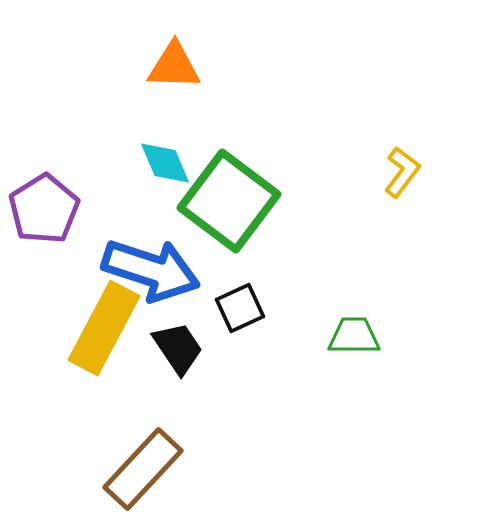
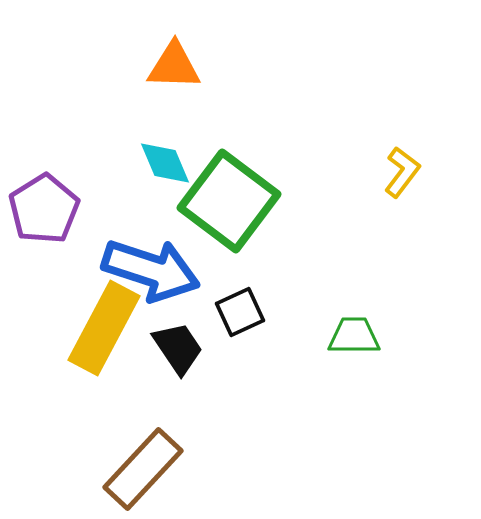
black square: moved 4 px down
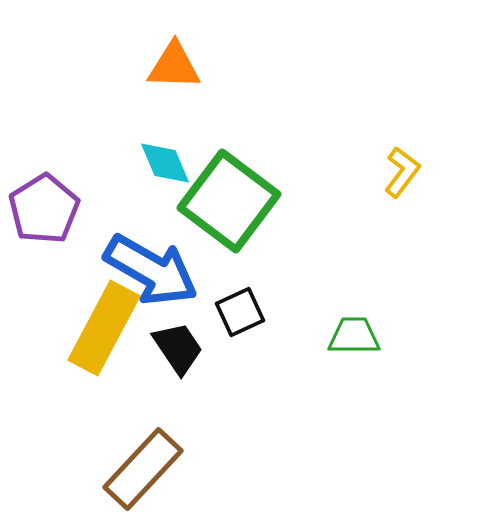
blue arrow: rotated 12 degrees clockwise
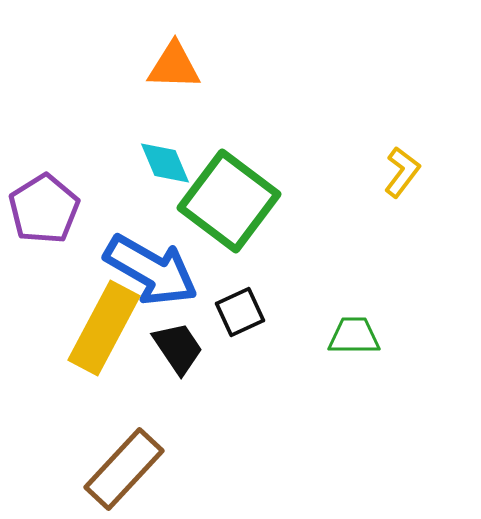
brown rectangle: moved 19 px left
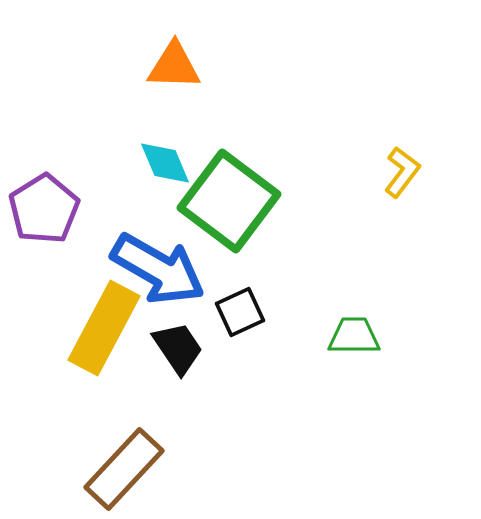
blue arrow: moved 7 px right, 1 px up
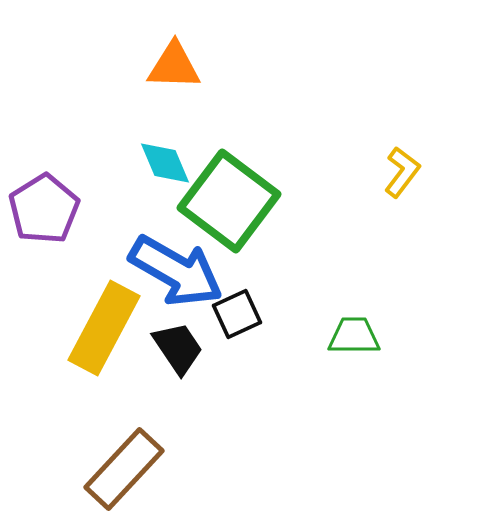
blue arrow: moved 18 px right, 2 px down
black square: moved 3 px left, 2 px down
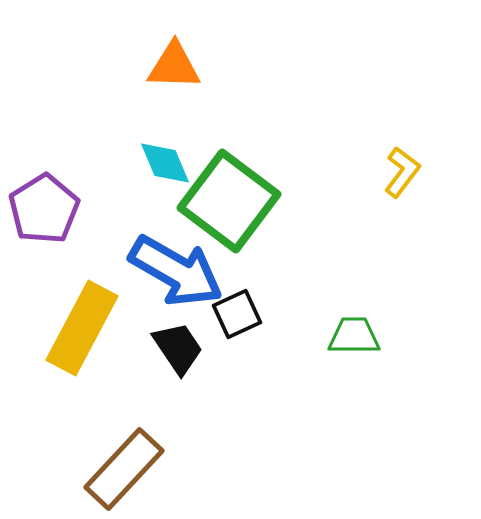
yellow rectangle: moved 22 px left
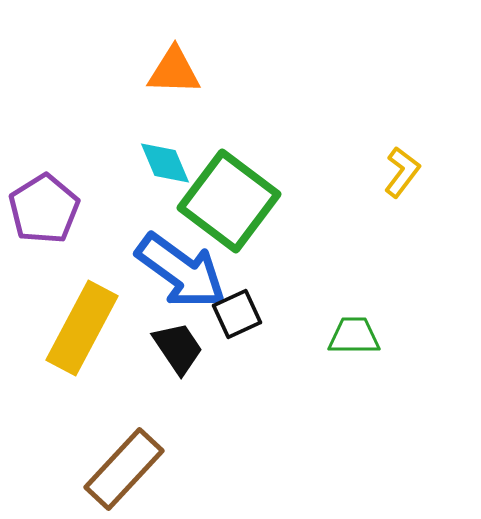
orange triangle: moved 5 px down
blue arrow: moved 5 px right; rotated 6 degrees clockwise
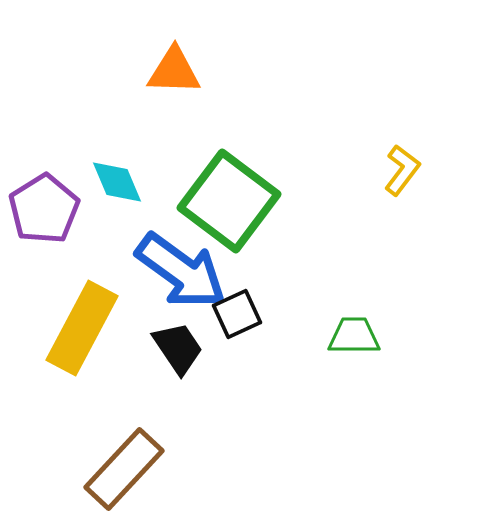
cyan diamond: moved 48 px left, 19 px down
yellow L-shape: moved 2 px up
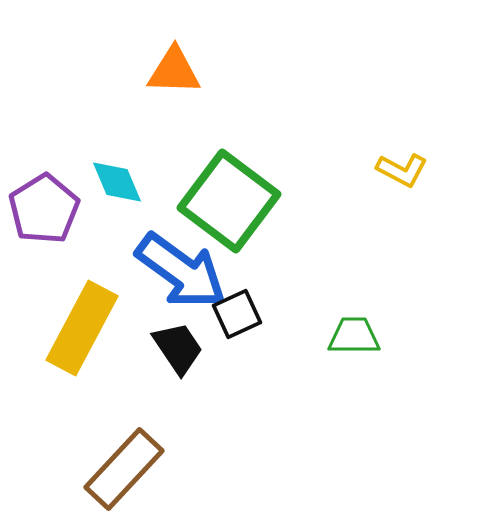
yellow L-shape: rotated 81 degrees clockwise
